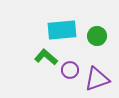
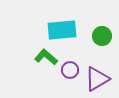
green circle: moved 5 px right
purple triangle: rotated 12 degrees counterclockwise
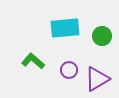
cyan rectangle: moved 3 px right, 2 px up
green L-shape: moved 13 px left, 4 px down
purple circle: moved 1 px left
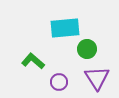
green circle: moved 15 px left, 13 px down
purple circle: moved 10 px left, 12 px down
purple triangle: moved 1 px up; rotated 32 degrees counterclockwise
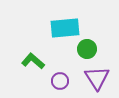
purple circle: moved 1 px right, 1 px up
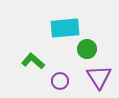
purple triangle: moved 2 px right, 1 px up
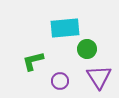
green L-shape: rotated 55 degrees counterclockwise
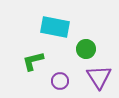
cyan rectangle: moved 10 px left, 1 px up; rotated 16 degrees clockwise
green circle: moved 1 px left
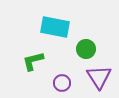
purple circle: moved 2 px right, 2 px down
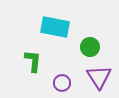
green circle: moved 4 px right, 2 px up
green L-shape: rotated 110 degrees clockwise
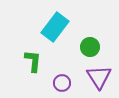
cyan rectangle: rotated 64 degrees counterclockwise
